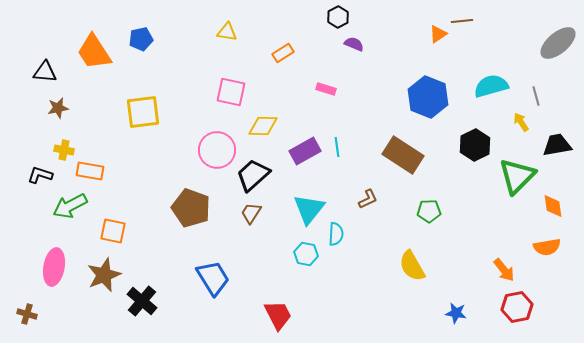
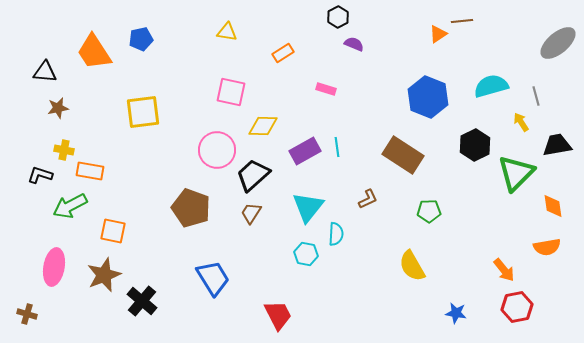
green triangle at (517, 176): moved 1 px left, 3 px up
cyan triangle at (309, 209): moved 1 px left, 2 px up
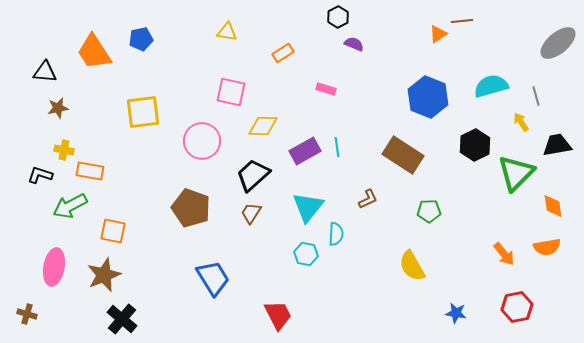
pink circle at (217, 150): moved 15 px left, 9 px up
orange arrow at (504, 270): moved 16 px up
black cross at (142, 301): moved 20 px left, 18 px down
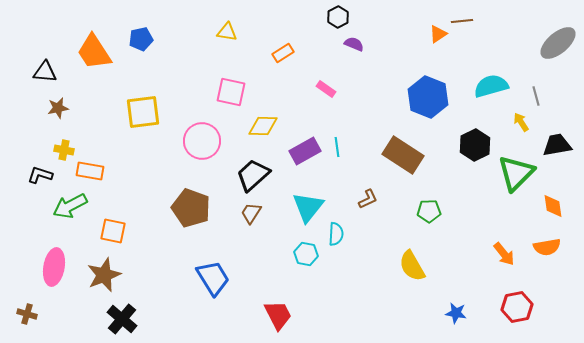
pink rectangle at (326, 89): rotated 18 degrees clockwise
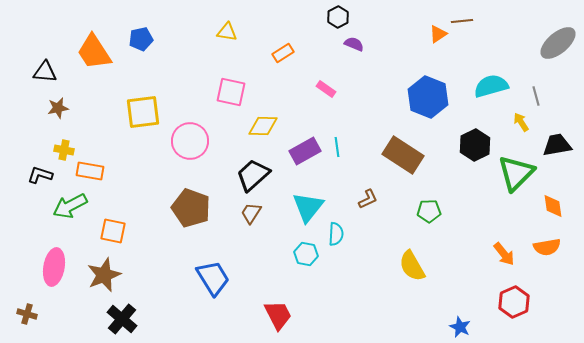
pink circle at (202, 141): moved 12 px left
red hexagon at (517, 307): moved 3 px left, 5 px up; rotated 12 degrees counterclockwise
blue star at (456, 313): moved 4 px right, 14 px down; rotated 15 degrees clockwise
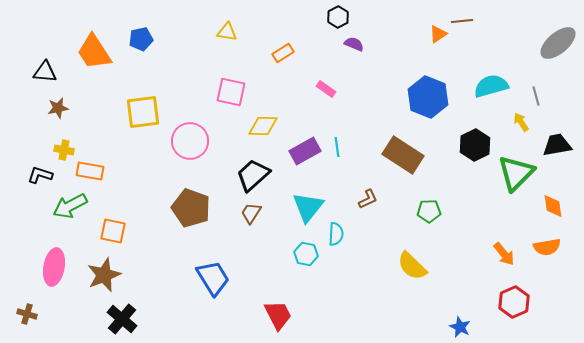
yellow semicircle at (412, 266): rotated 16 degrees counterclockwise
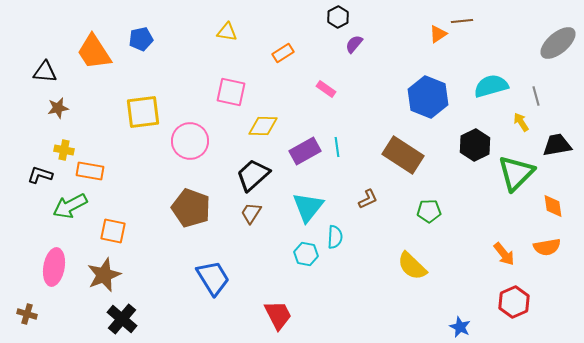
purple semicircle at (354, 44): rotated 72 degrees counterclockwise
cyan semicircle at (336, 234): moved 1 px left, 3 px down
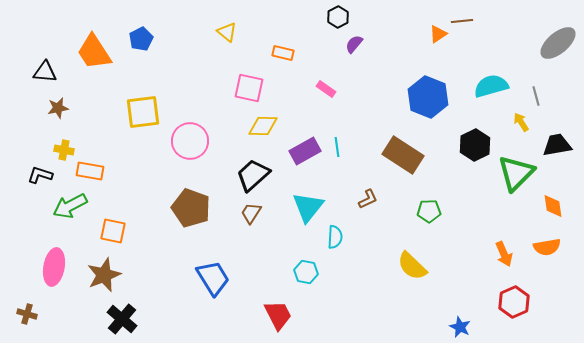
yellow triangle at (227, 32): rotated 30 degrees clockwise
blue pentagon at (141, 39): rotated 15 degrees counterclockwise
orange rectangle at (283, 53): rotated 45 degrees clockwise
pink square at (231, 92): moved 18 px right, 4 px up
cyan hexagon at (306, 254): moved 18 px down
orange arrow at (504, 254): rotated 15 degrees clockwise
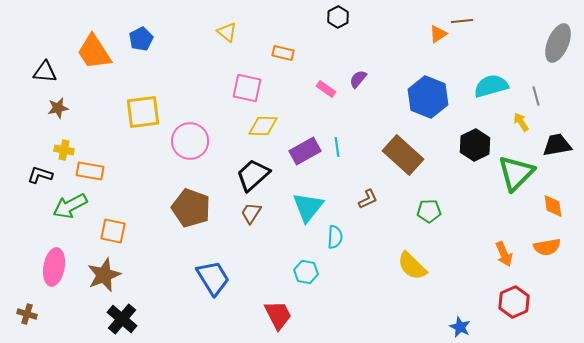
gray ellipse at (558, 43): rotated 27 degrees counterclockwise
purple semicircle at (354, 44): moved 4 px right, 35 px down
pink square at (249, 88): moved 2 px left
brown rectangle at (403, 155): rotated 9 degrees clockwise
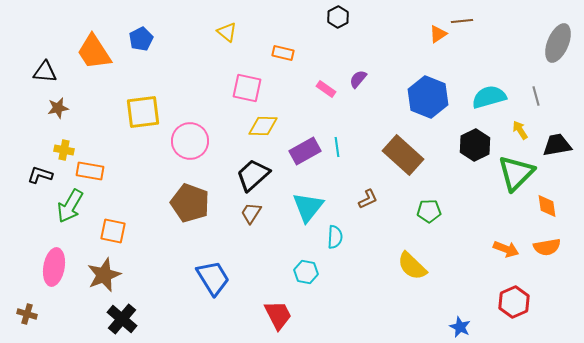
cyan semicircle at (491, 86): moved 2 px left, 11 px down
yellow arrow at (521, 122): moved 1 px left, 8 px down
green arrow at (70, 206): rotated 32 degrees counterclockwise
orange diamond at (553, 206): moved 6 px left
brown pentagon at (191, 208): moved 1 px left, 5 px up
orange arrow at (504, 254): moved 2 px right, 5 px up; rotated 45 degrees counterclockwise
